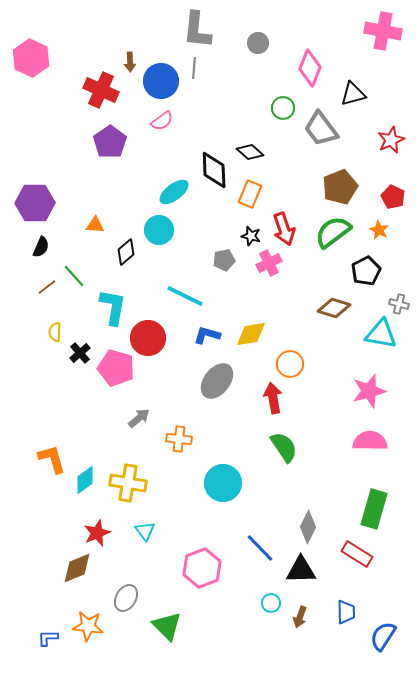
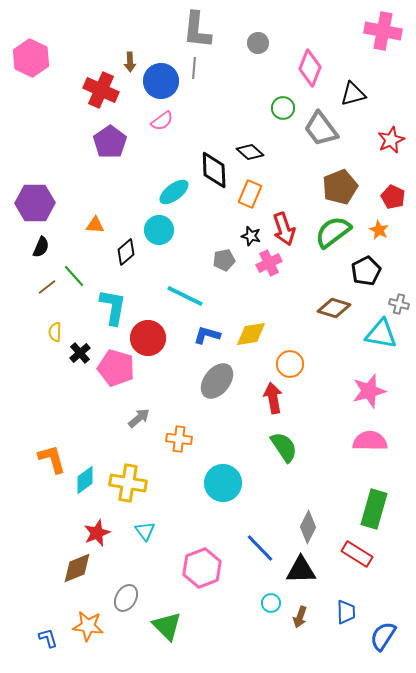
blue L-shape at (48, 638): rotated 75 degrees clockwise
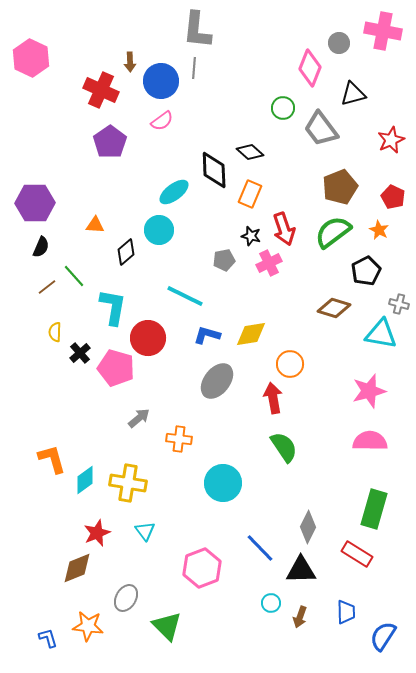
gray circle at (258, 43): moved 81 px right
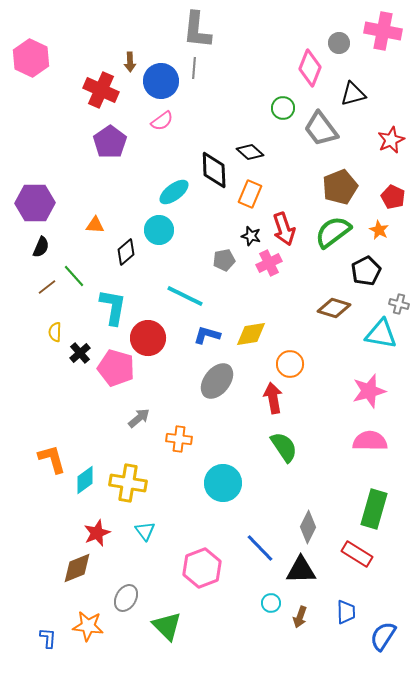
blue L-shape at (48, 638): rotated 20 degrees clockwise
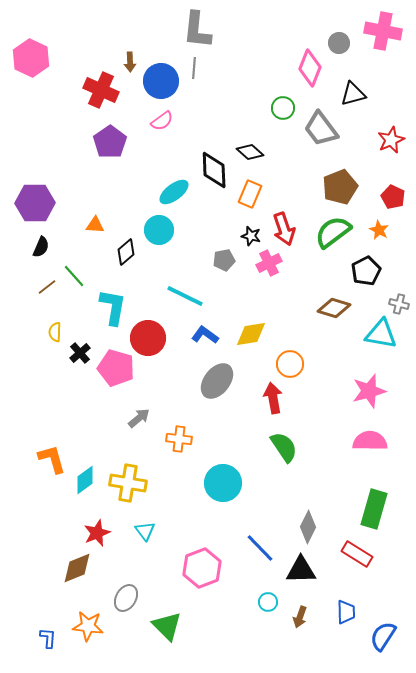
blue L-shape at (207, 335): moved 2 px left; rotated 20 degrees clockwise
cyan circle at (271, 603): moved 3 px left, 1 px up
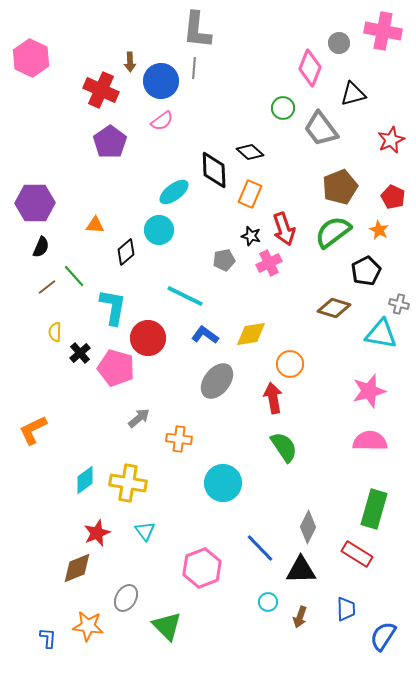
orange L-shape at (52, 459): moved 19 px left, 29 px up; rotated 100 degrees counterclockwise
blue trapezoid at (346, 612): moved 3 px up
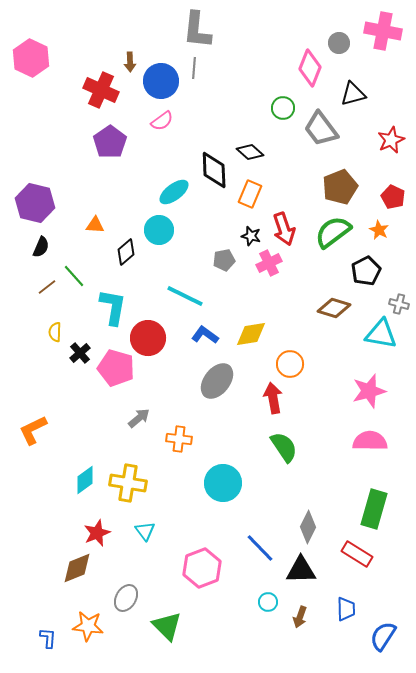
purple hexagon at (35, 203): rotated 15 degrees clockwise
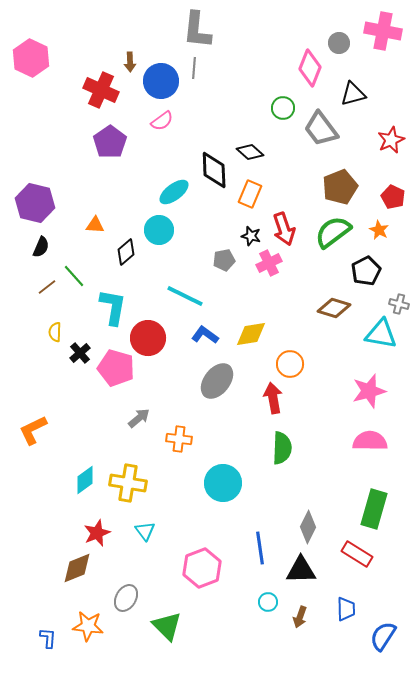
green semicircle at (284, 447): moved 2 px left, 1 px down; rotated 36 degrees clockwise
blue line at (260, 548): rotated 36 degrees clockwise
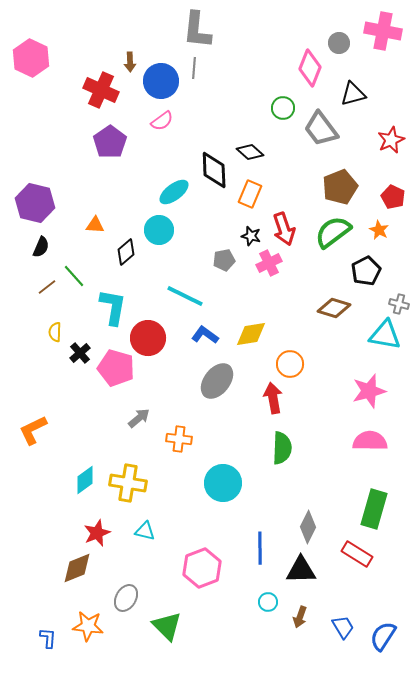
cyan triangle at (381, 334): moved 4 px right, 1 px down
cyan triangle at (145, 531): rotated 40 degrees counterclockwise
blue line at (260, 548): rotated 8 degrees clockwise
blue trapezoid at (346, 609): moved 3 px left, 18 px down; rotated 30 degrees counterclockwise
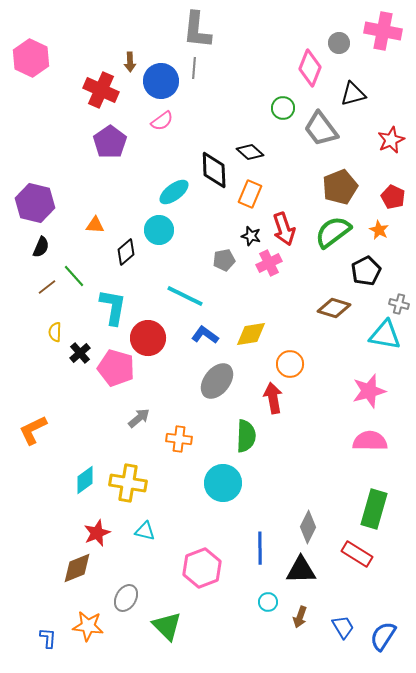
green semicircle at (282, 448): moved 36 px left, 12 px up
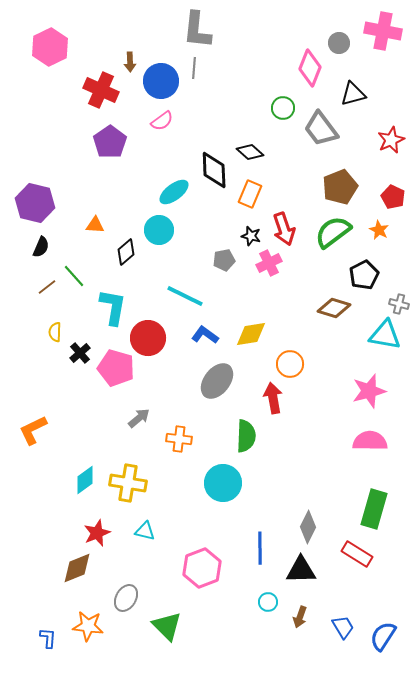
pink hexagon at (31, 58): moved 19 px right, 11 px up; rotated 9 degrees clockwise
black pentagon at (366, 271): moved 2 px left, 4 px down
